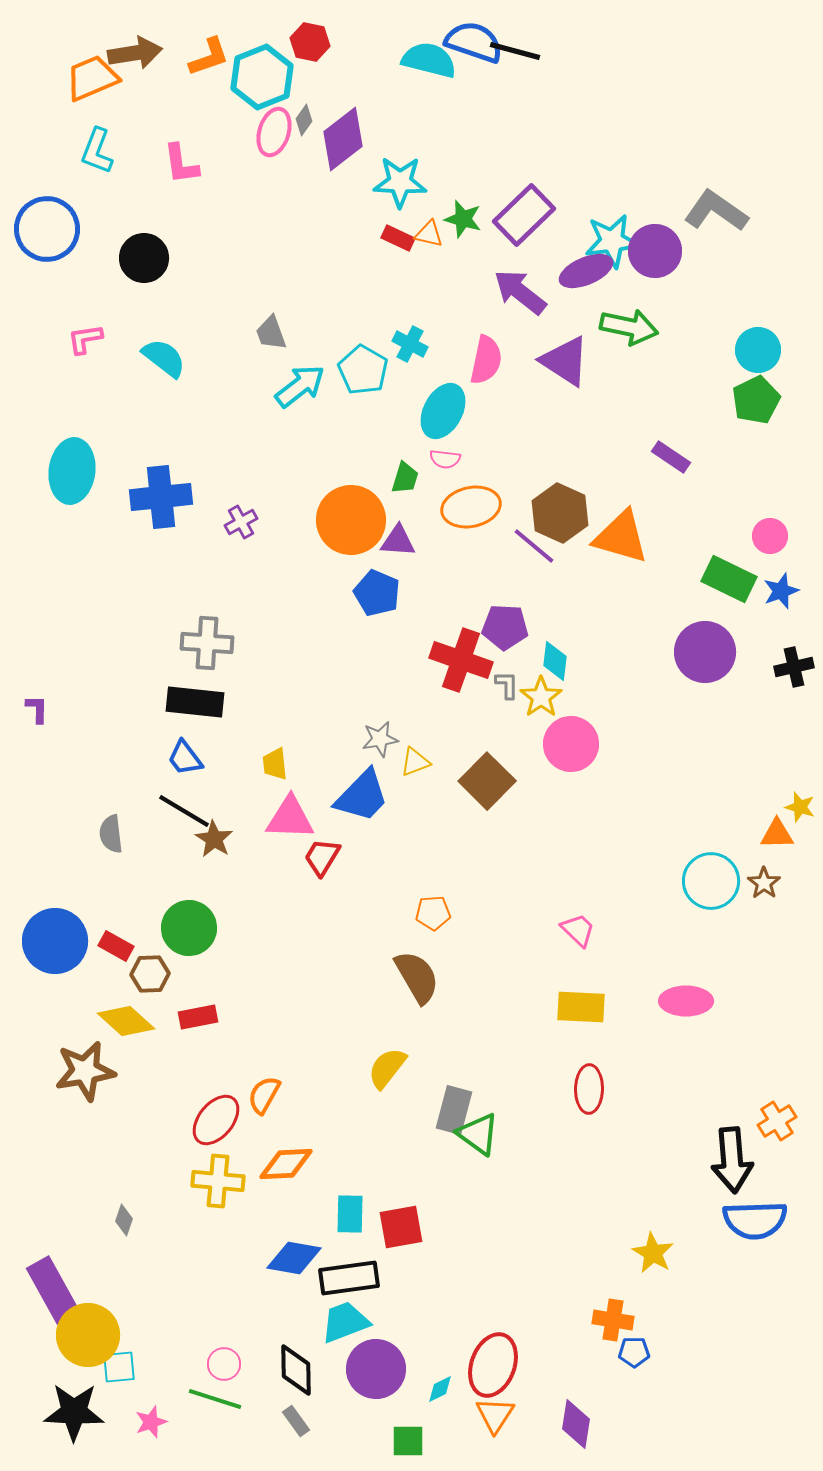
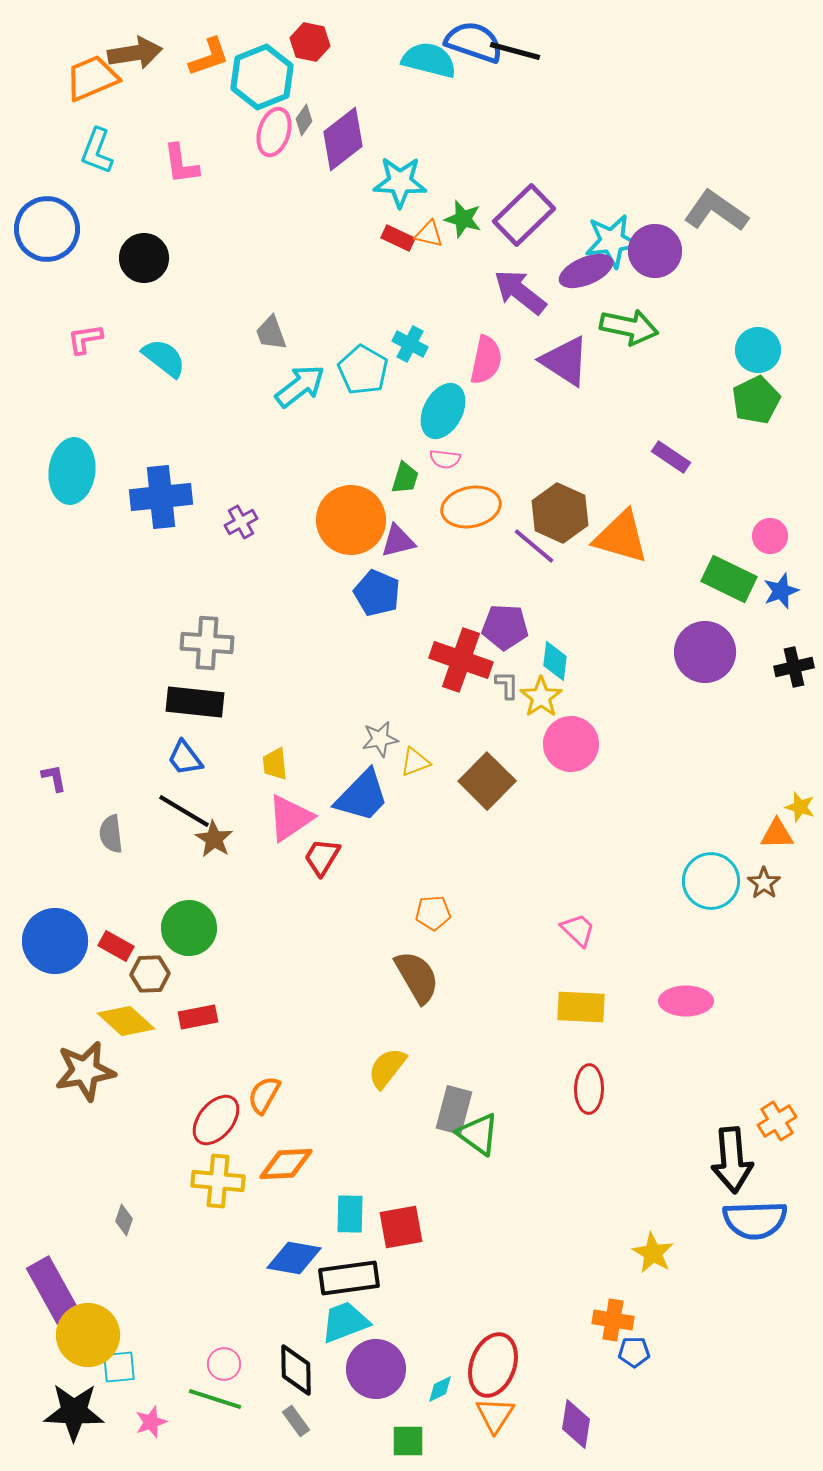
purple triangle at (398, 541): rotated 18 degrees counterclockwise
purple L-shape at (37, 709): moved 17 px right, 69 px down; rotated 12 degrees counterclockwise
pink triangle at (290, 818): rotated 36 degrees counterclockwise
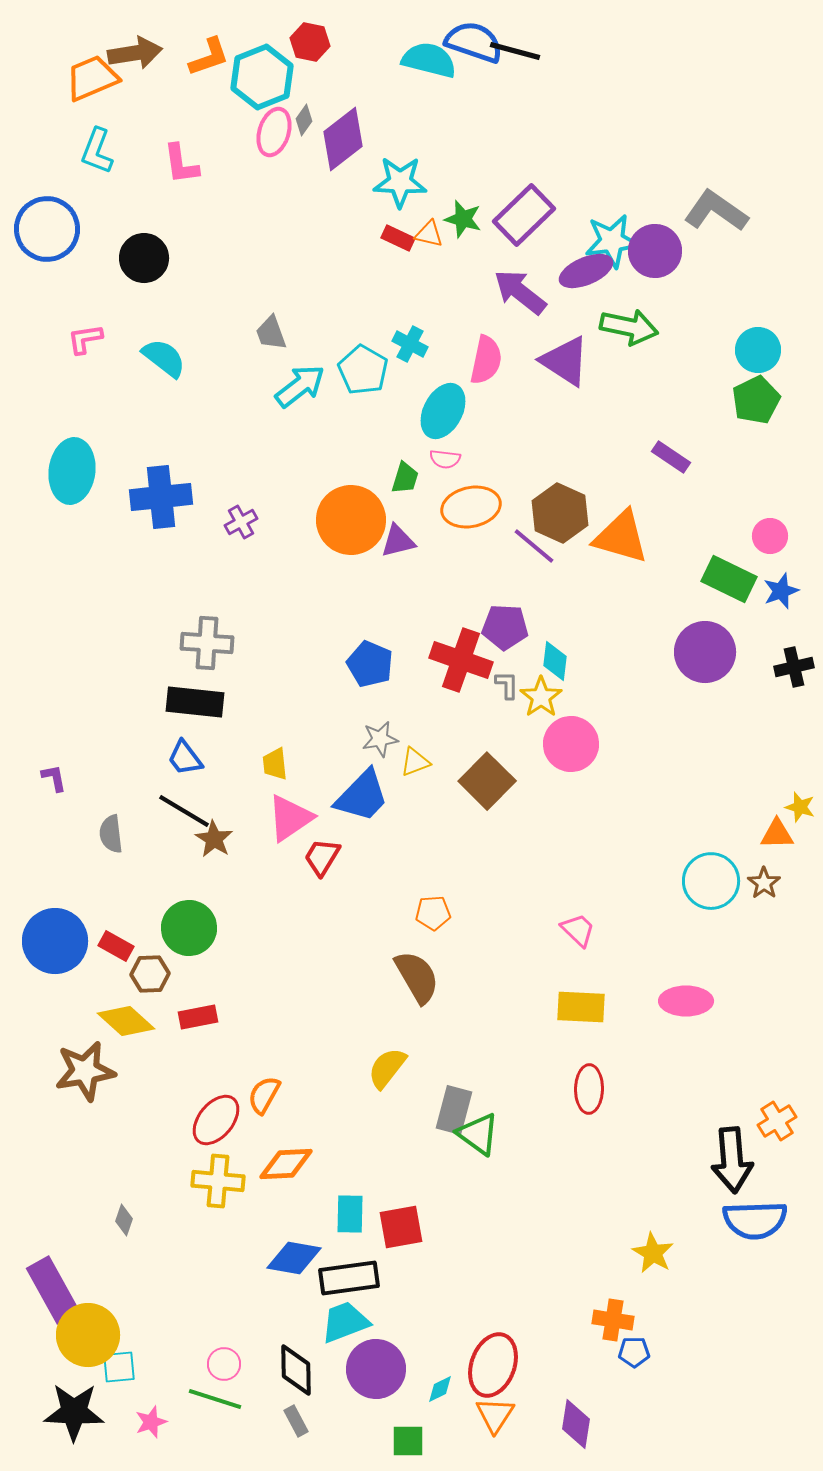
blue pentagon at (377, 593): moved 7 px left, 71 px down
gray rectangle at (296, 1421): rotated 8 degrees clockwise
